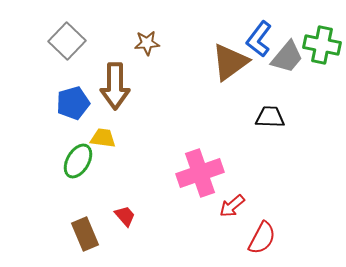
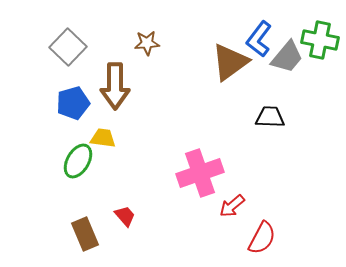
gray square: moved 1 px right, 6 px down
green cross: moved 2 px left, 5 px up
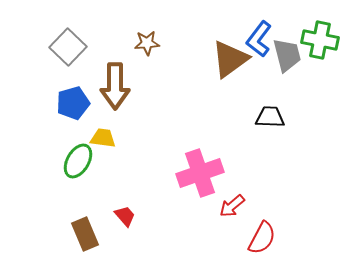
gray trapezoid: moved 2 px up; rotated 54 degrees counterclockwise
brown triangle: moved 3 px up
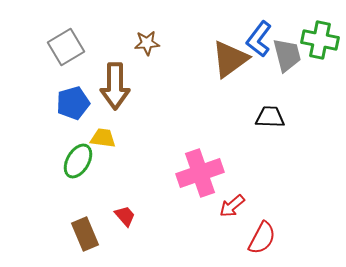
gray square: moved 2 px left; rotated 15 degrees clockwise
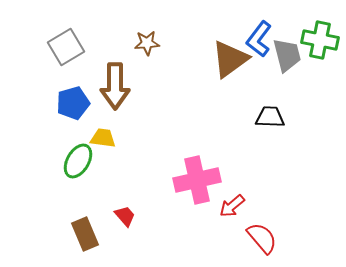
pink cross: moved 3 px left, 7 px down; rotated 6 degrees clockwise
red semicircle: rotated 68 degrees counterclockwise
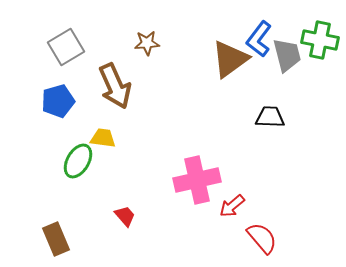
brown arrow: rotated 24 degrees counterclockwise
blue pentagon: moved 15 px left, 2 px up
brown rectangle: moved 29 px left, 5 px down
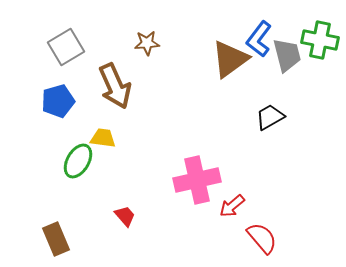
black trapezoid: rotated 32 degrees counterclockwise
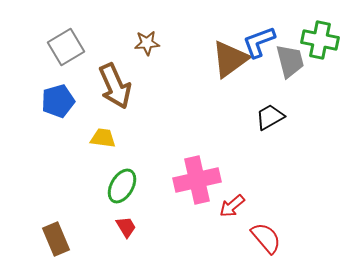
blue L-shape: moved 3 px down; rotated 33 degrees clockwise
gray trapezoid: moved 3 px right, 6 px down
green ellipse: moved 44 px right, 25 px down
red trapezoid: moved 1 px right, 11 px down; rotated 10 degrees clockwise
red semicircle: moved 4 px right
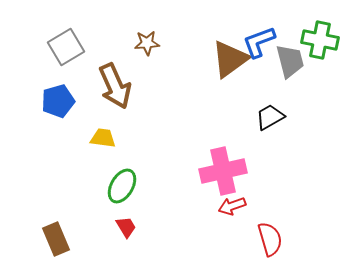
pink cross: moved 26 px right, 9 px up
red arrow: rotated 20 degrees clockwise
red semicircle: moved 4 px right, 1 px down; rotated 24 degrees clockwise
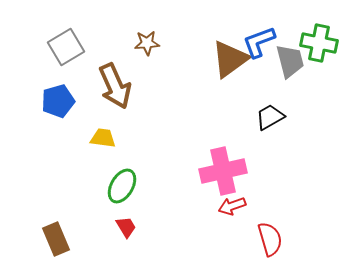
green cross: moved 1 px left, 3 px down
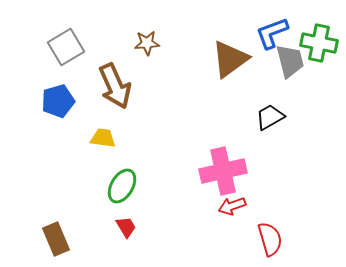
blue L-shape: moved 13 px right, 9 px up
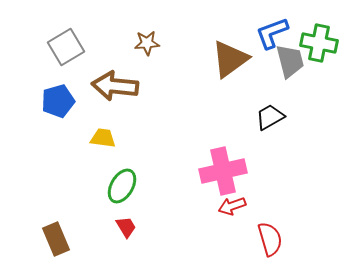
brown arrow: rotated 120 degrees clockwise
